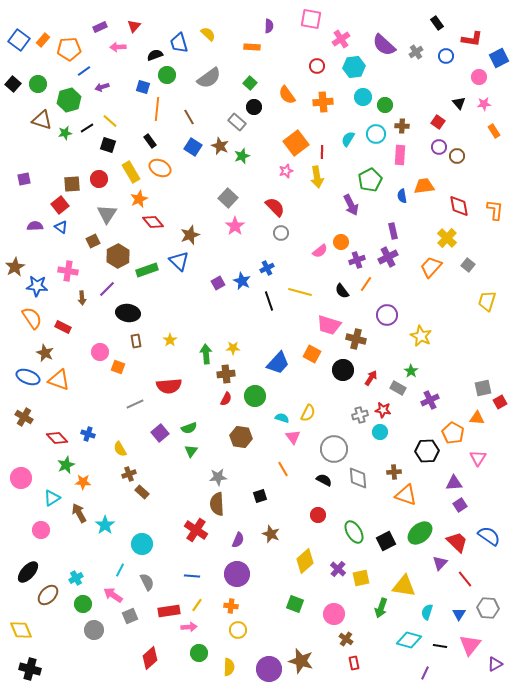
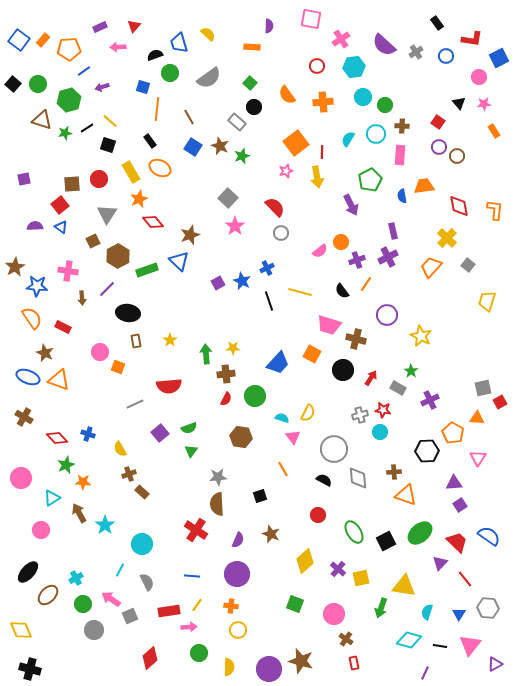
green circle at (167, 75): moved 3 px right, 2 px up
pink arrow at (113, 595): moved 2 px left, 4 px down
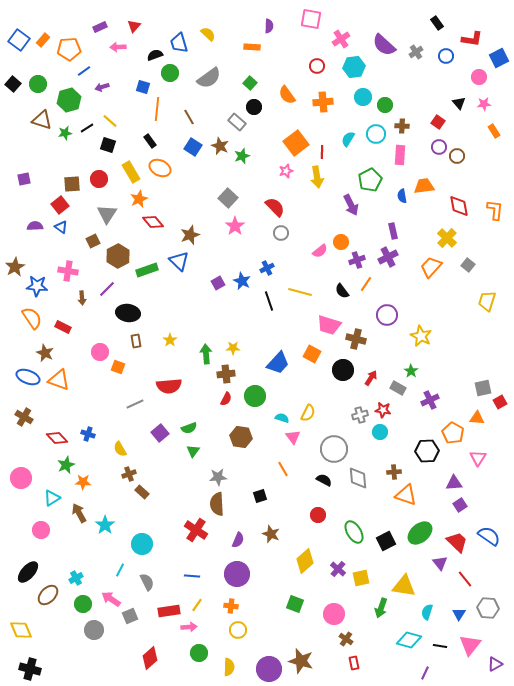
green triangle at (191, 451): moved 2 px right
purple triangle at (440, 563): rotated 21 degrees counterclockwise
